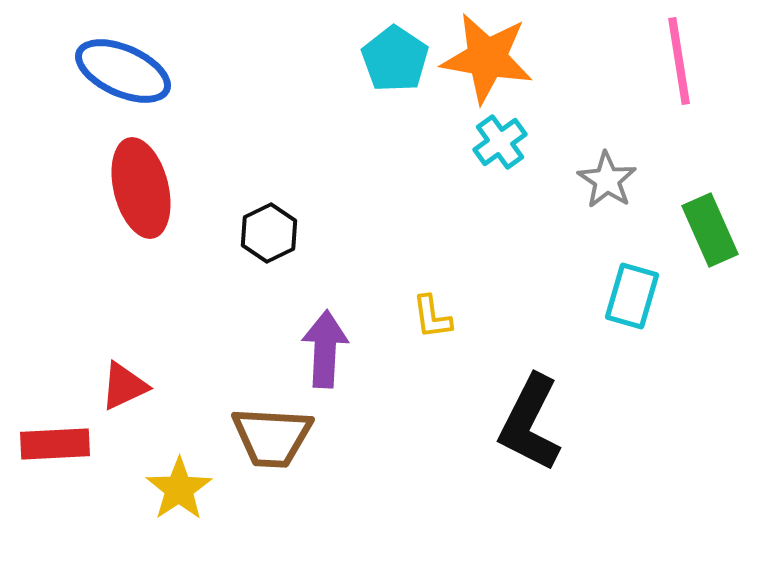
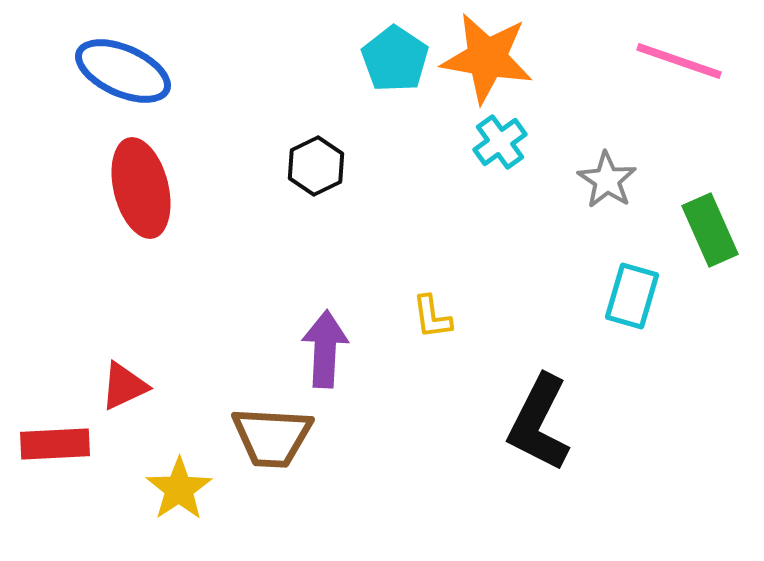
pink line: rotated 62 degrees counterclockwise
black hexagon: moved 47 px right, 67 px up
black L-shape: moved 9 px right
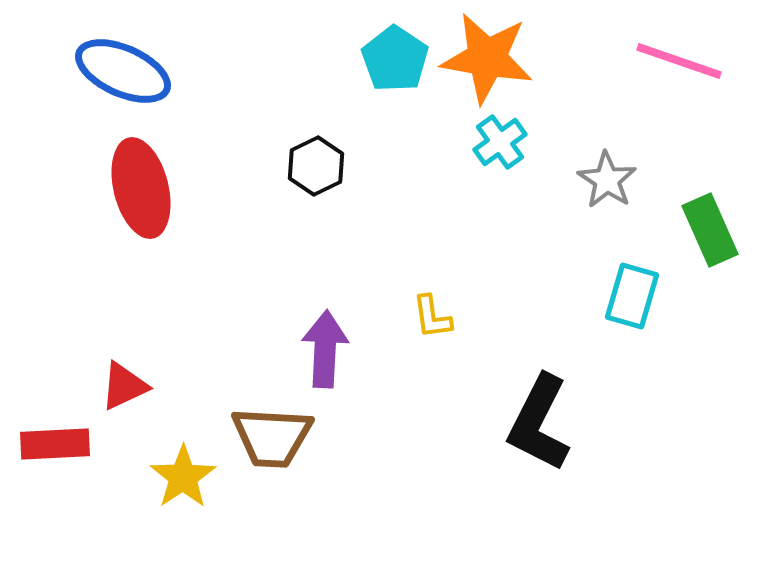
yellow star: moved 4 px right, 12 px up
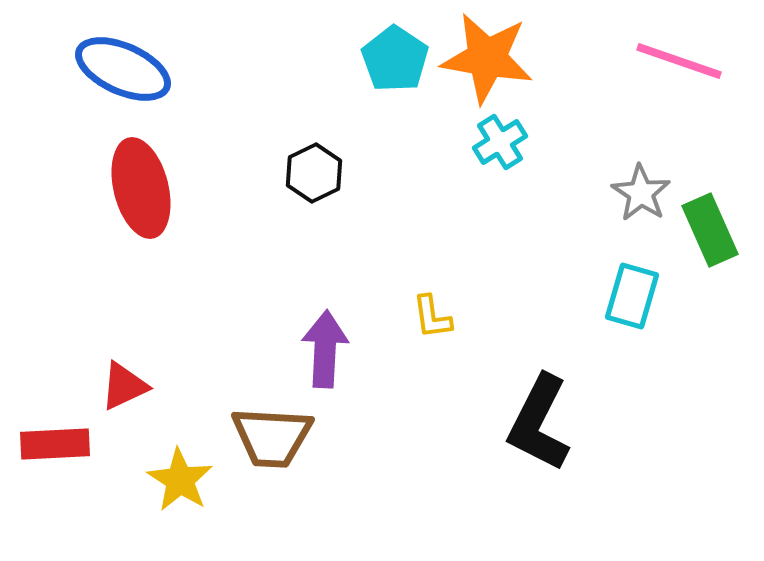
blue ellipse: moved 2 px up
cyan cross: rotated 4 degrees clockwise
black hexagon: moved 2 px left, 7 px down
gray star: moved 34 px right, 13 px down
yellow star: moved 3 px left, 3 px down; rotated 6 degrees counterclockwise
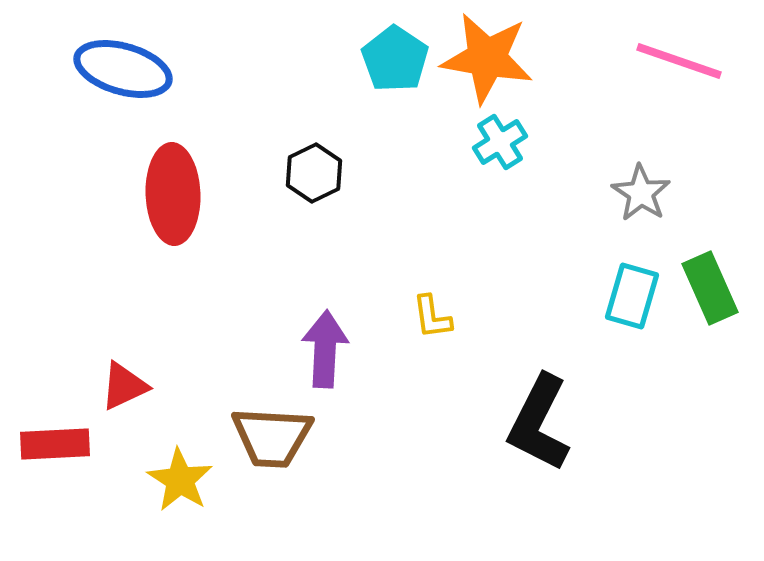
blue ellipse: rotated 8 degrees counterclockwise
red ellipse: moved 32 px right, 6 px down; rotated 12 degrees clockwise
green rectangle: moved 58 px down
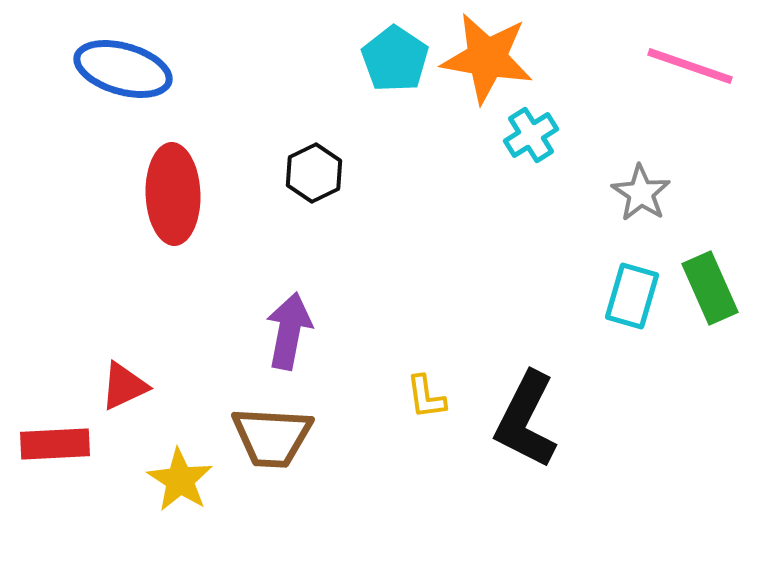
pink line: moved 11 px right, 5 px down
cyan cross: moved 31 px right, 7 px up
yellow L-shape: moved 6 px left, 80 px down
purple arrow: moved 36 px left, 18 px up; rotated 8 degrees clockwise
black L-shape: moved 13 px left, 3 px up
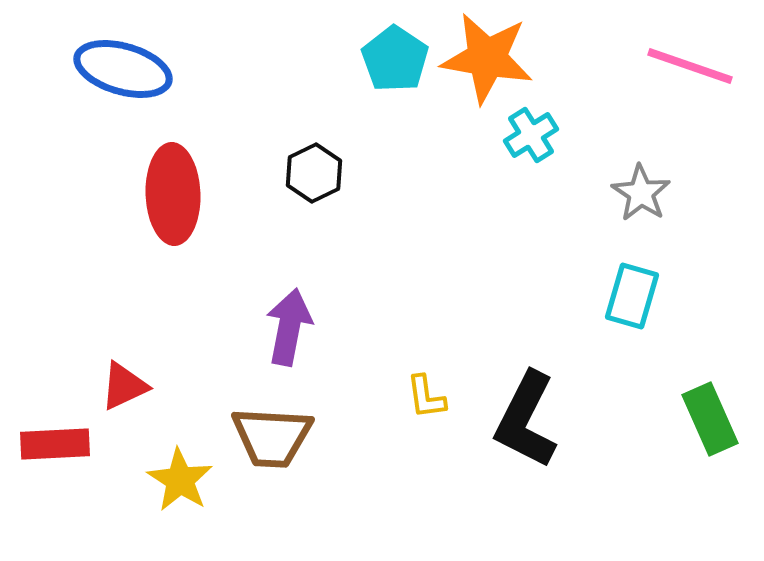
green rectangle: moved 131 px down
purple arrow: moved 4 px up
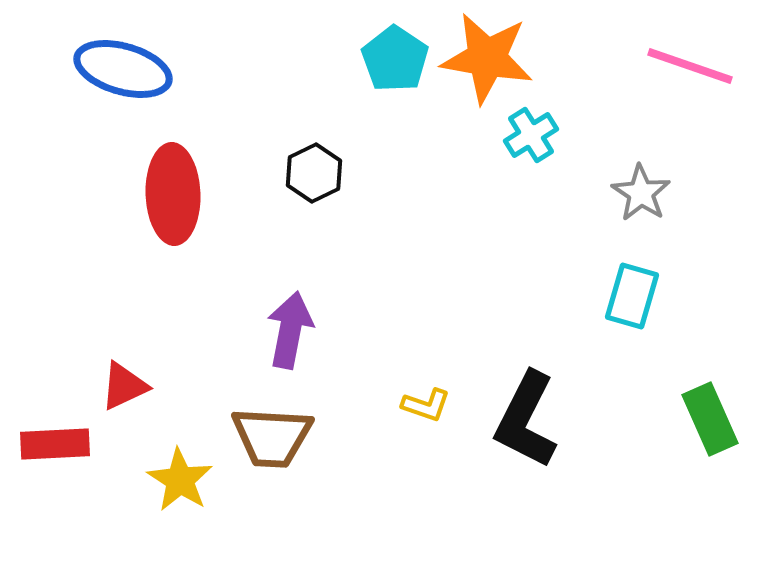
purple arrow: moved 1 px right, 3 px down
yellow L-shape: moved 8 px down; rotated 63 degrees counterclockwise
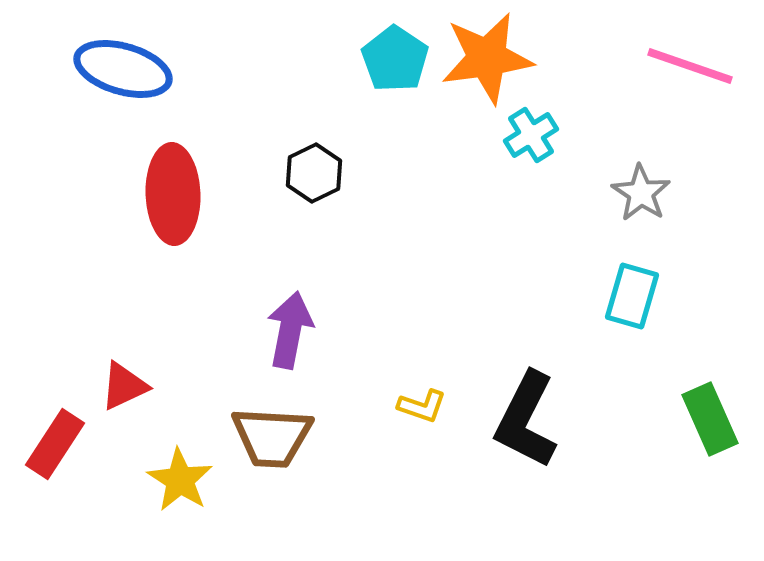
orange star: rotated 18 degrees counterclockwise
yellow L-shape: moved 4 px left, 1 px down
red rectangle: rotated 54 degrees counterclockwise
